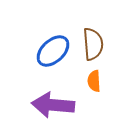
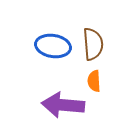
blue ellipse: moved 5 px up; rotated 52 degrees clockwise
purple arrow: moved 10 px right
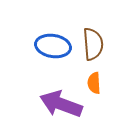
orange semicircle: moved 2 px down
purple arrow: moved 2 px left, 1 px up; rotated 15 degrees clockwise
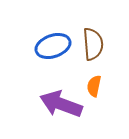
blue ellipse: rotated 28 degrees counterclockwise
orange semicircle: moved 3 px down; rotated 15 degrees clockwise
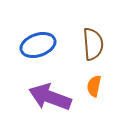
blue ellipse: moved 15 px left, 1 px up
purple arrow: moved 11 px left, 7 px up
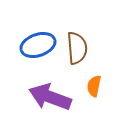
brown semicircle: moved 16 px left, 4 px down
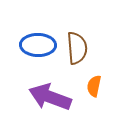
blue ellipse: rotated 20 degrees clockwise
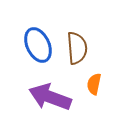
blue ellipse: rotated 64 degrees clockwise
orange semicircle: moved 2 px up
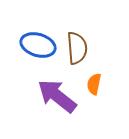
blue ellipse: rotated 48 degrees counterclockwise
purple arrow: moved 7 px right, 1 px up; rotated 18 degrees clockwise
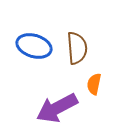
blue ellipse: moved 4 px left, 1 px down
purple arrow: moved 12 px down; rotated 66 degrees counterclockwise
